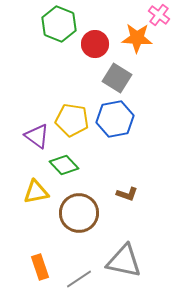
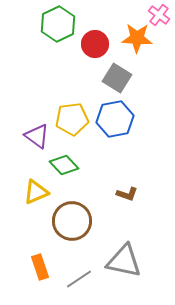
green hexagon: moved 1 px left; rotated 12 degrees clockwise
yellow pentagon: moved 1 px up; rotated 16 degrees counterclockwise
yellow triangle: rotated 12 degrees counterclockwise
brown circle: moved 7 px left, 8 px down
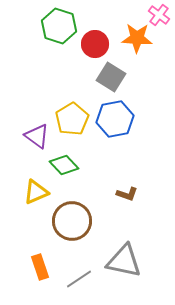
green hexagon: moved 1 px right, 2 px down; rotated 16 degrees counterclockwise
gray square: moved 6 px left, 1 px up
yellow pentagon: rotated 24 degrees counterclockwise
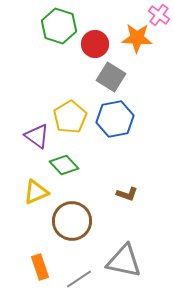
yellow pentagon: moved 2 px left, 2 px up
